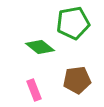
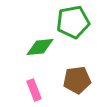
green pentagon: moved 1 px up
green diamond: rotated 44 degrees counterclockwise
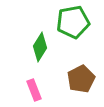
green diamond: rotated 52 degrees counterclockwise
brown pentagon: moved 4 px right, 1 px up; rotated 20 degrees counterclockwise
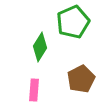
green pentagon: rotated 12 degrees counterclockwise
pink rectangle: rotated 25 degrees clockwise
